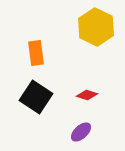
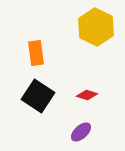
black square: moved 2 px right, 1 px up
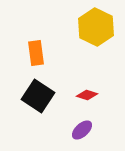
purple ellipse: moved 1 px right, 2 px up
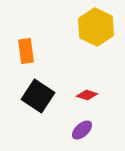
orange rectangle: moved 10 px left, 2 px up
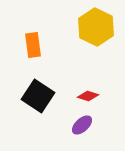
orange rectangle: moved 7 px right, 6 px up
red diamond: moved 1 px right, 1 px down
purple ellipse: moved 5 px up
